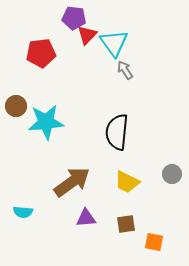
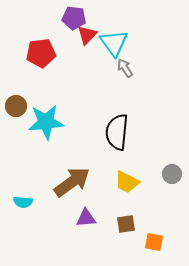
gray arrow: moved 2 px up
cyan semicircle: moved 10 px up
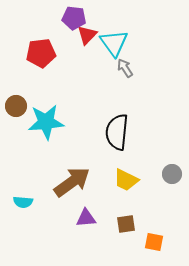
yellow trapezoid: moved 1 px left, 2 px up
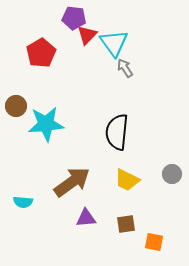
red pentagon: rotated 24 degrees counterclockwise
cyan star: moved 2 px down
yellow trapezoid: moved 1 px right
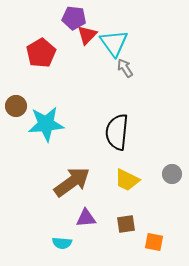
cyan semicircle: moved 39 px right, 41 px down
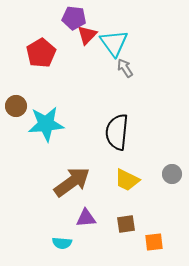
orange square: rotated 18 degrees counterclockwise
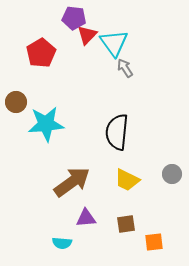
brown circle: moved 4 px up
